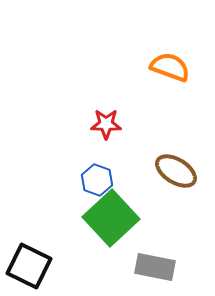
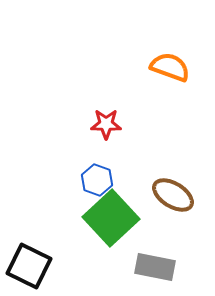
brown ellipse: moved 3 px left, 24 px down
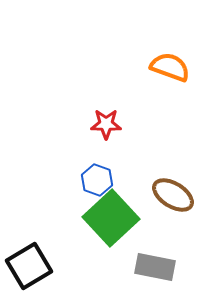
black square: rotated 33 degrees clockwise
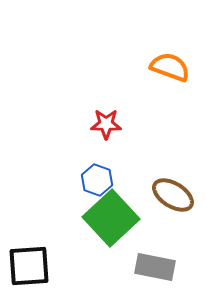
black square: rotated 27 degrees clockwise
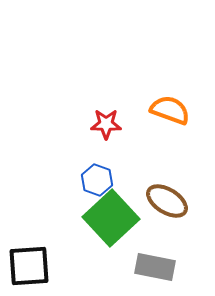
orange semicircle: moved 43 px down
brown ellipse: moved 6 px left, 6 px down
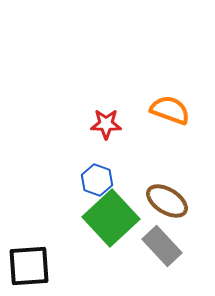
gray rectangle: moved 7 px right, 21 px up; rotated 36 degrees clockwise
